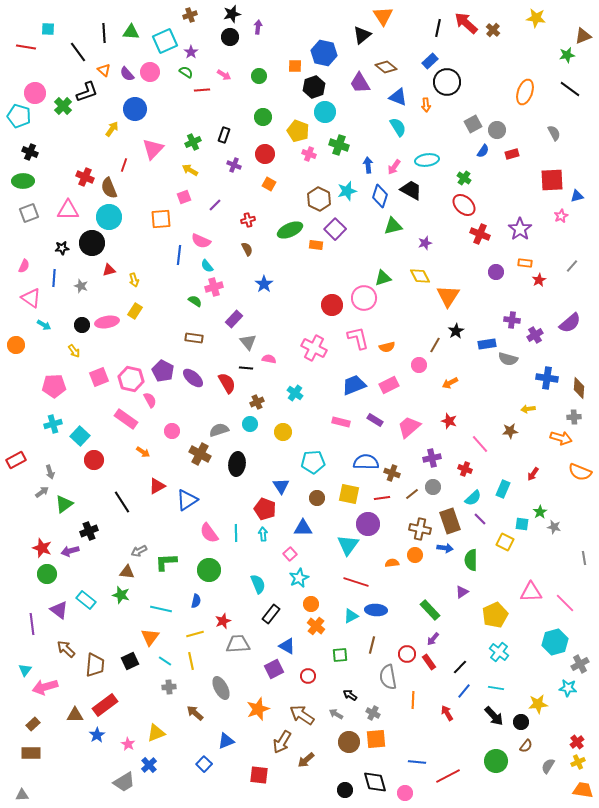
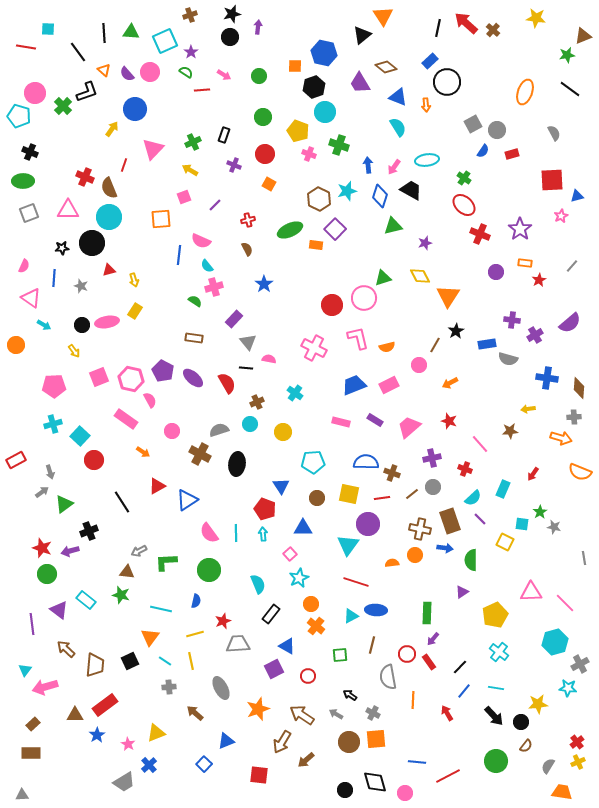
green rectangle at (430, 610): moved 3 px left, 3 px down; rotated 45 degrees clockwise
orange trapezoid at (583, 790): moved 21 px left, 2 px down
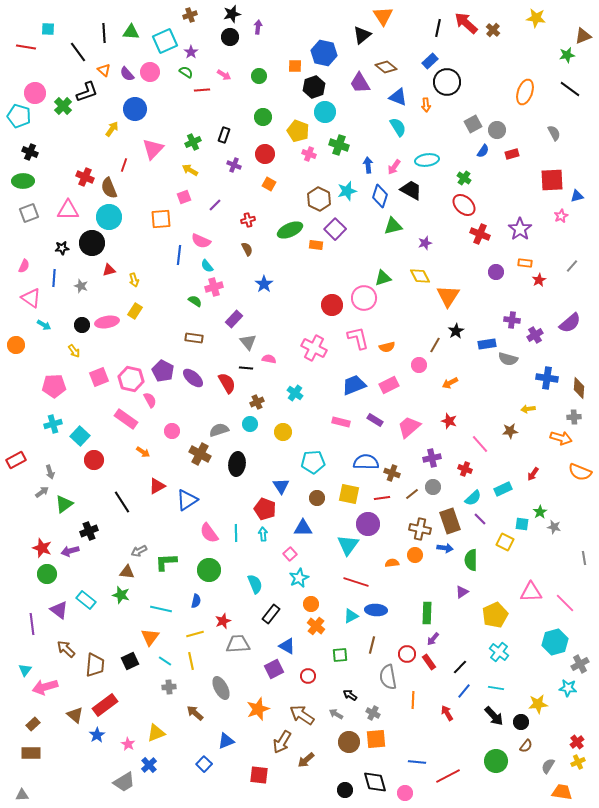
cyan rectangle at (503, 489): rotated 42 degrees clockwise
cyan semicircle at (258, 584): moved 3 px left
brown triangle at (75, 715): rotated 42 degrees clockwise
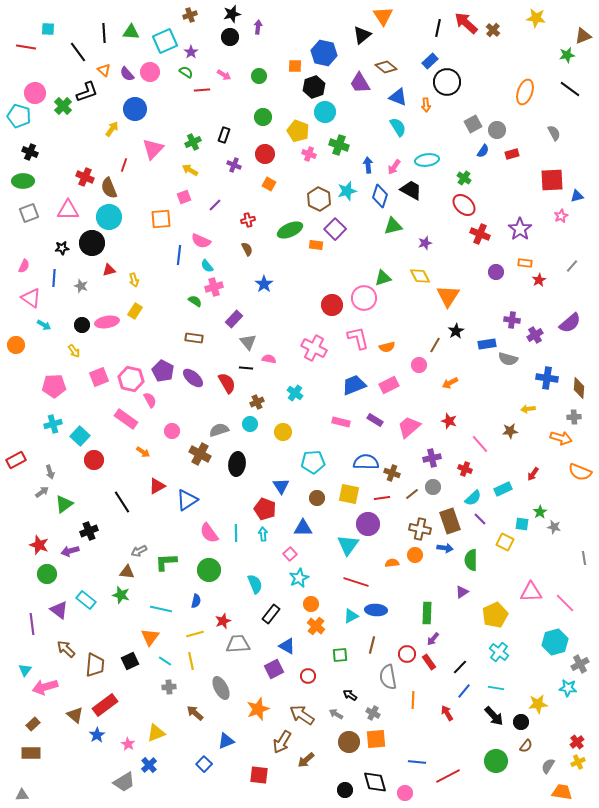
red star at (42, 548): moved 3 px left, 3 px up
